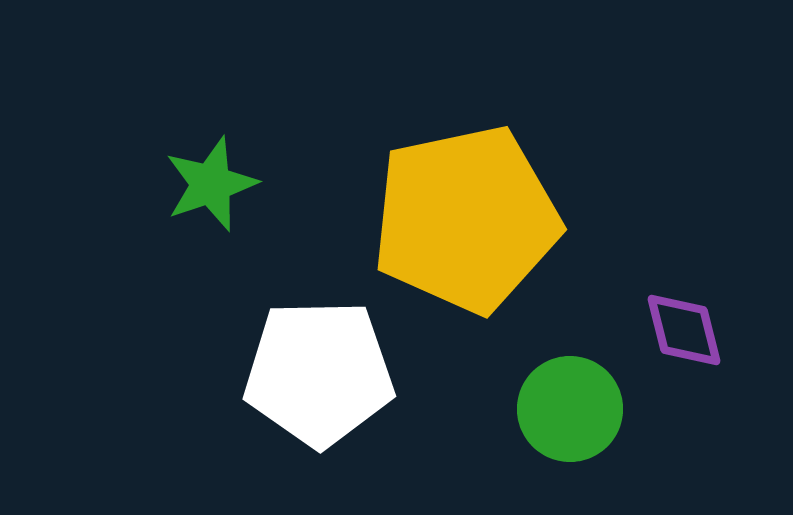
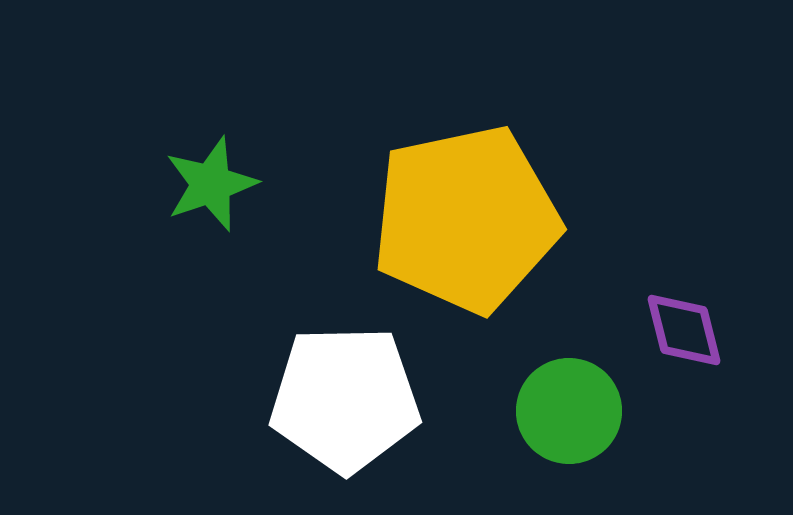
white pentagon: moved 26 px right, 26 px down
green circle: moved 1 px left, 2 px down
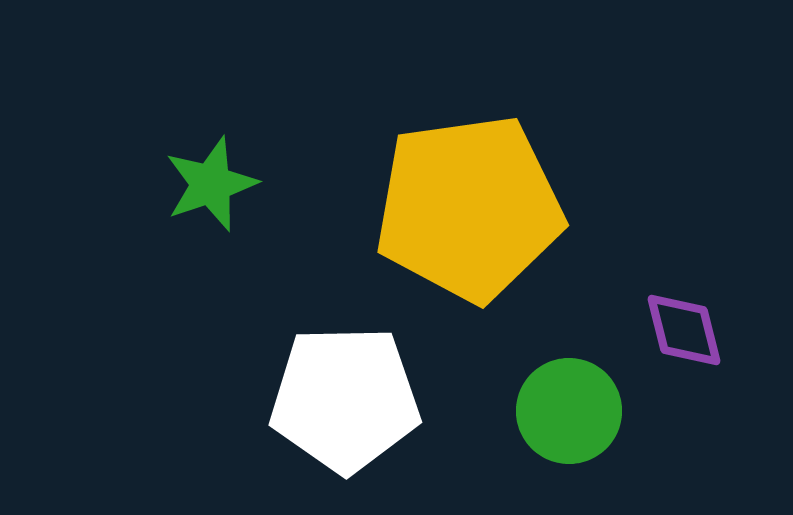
yellow pentagon: moved 3 px right, 11 px up; rotated 4 degrees clockwise
